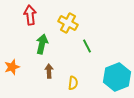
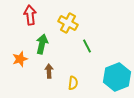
orange star: moved 8 px right, 8 px up
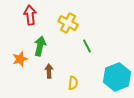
green arrow: moved 2 px left, 2 px down
